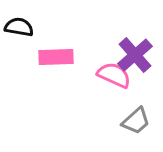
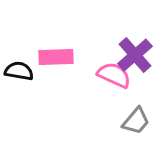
black semicircle: moved 44 px down
gray trapezoid: rotated 8 degrees counterclockwise
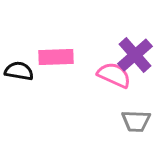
gray trapezoid: rotated 52 degrees clockwise
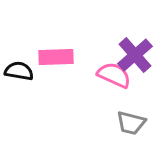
gray trapezoid: moved 5 px left, 2 px down; rotated 12 degrees clockwise
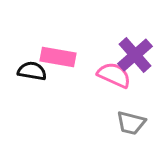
pink rectangle: moved 2 px right; rotated 12 degrees clockwise
black semicircle: moved 13 px right
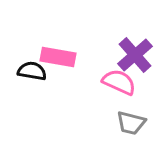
pink semicircle: moved 5 px right, 7 px down
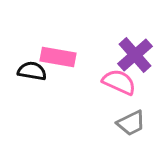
gray trapezoid: rotated 40 degrees counterclockwise
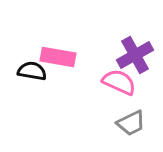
purple cross: rotated 12 degrees clockwise
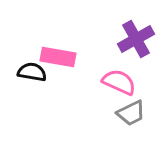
purple cross: moved 1 px right, 16 px up
black semicircle: moved 1 px down
gray trapezoid: moved 10 px up
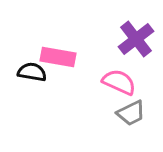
purple cross: rotated 9 degrees counterclockwise
